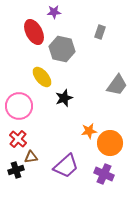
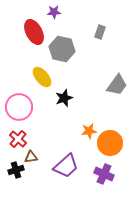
pink circle: moved 1 px down
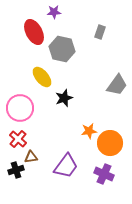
pink circle: moved 1 px right, 1 px down
purple trapezoid: rotated 12 degrees counterclockwise
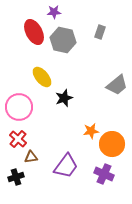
gray hexagon: moved 1 px right, 9 px up
gray trapezoid: rotated 15 degrees clockwise
pink circle: moved 1 px left, 1 px up
orange star: moved 2 px right
orange circle: moved 2 px right, 1 px down
black cross: moved 7 px down
